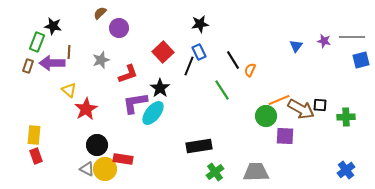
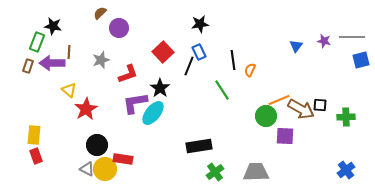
black line at (233, 60): rotated 24 degrees clockwise
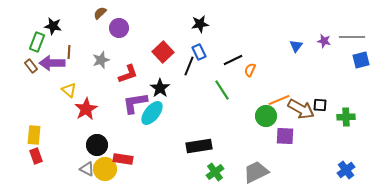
black line at (233, 60): rotated 72 degrees clockwise
brown rectangle at (28, 66): moved 3 px right; rotated 56 degrees counterclockwise
cyan ellipse at (153, 113): moved 1 px left
gray trapezoid at (256, 172): rotated 24 degrees counterclockwise
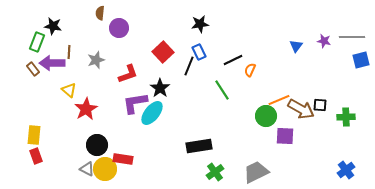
brown semicircle at (100, 13): rotated 40 degrees counterclockwise
gray star at (101, 60): moved 5 px left
brown rectangle at (31, 66): moved 2 px right, 3 px down
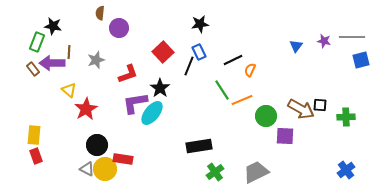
orange line at (279, 100): moved 37 px left
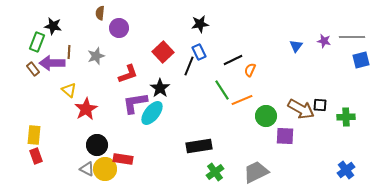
gray star at (96, 60): moved 4 px up
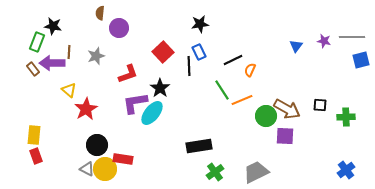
black line at (189, 66): rotated 24 degrees counterclockwise
brown arrow at (301, 109): moved 14 px left
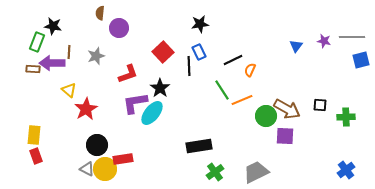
brown rectangle at (33, 69): rotated 48 degrees counterclockwise
red rectangle at (123, 159): rotated 18 degrees counterclockwise
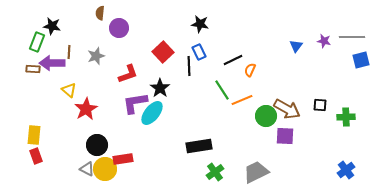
black star at (200, 24): rotated 18 degrees clockwise
black star at (53, 26): moved 1 px left
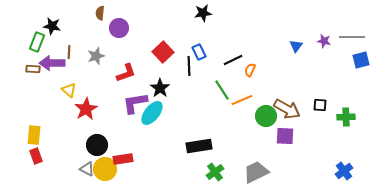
black star at (200, 24): moved 3 px right, 11 px up; rotated 18 degrees counterclockwise
red L-shape at (128, 74): moved 2 px left, 1 px up
blue cross at (346, 170): moved 2 px left, 1 px down
